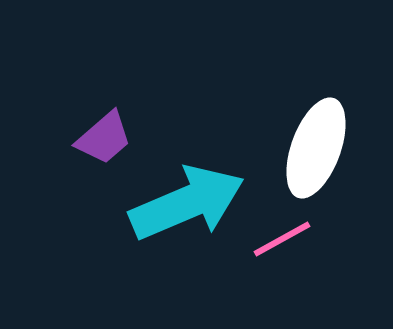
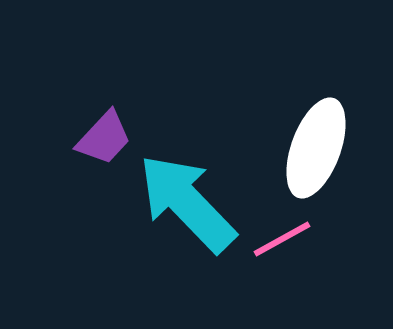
purple trapezoid: rotated 6 degrees counterclockwise
cyan arrow: rotated 111 degrees counterclockwise
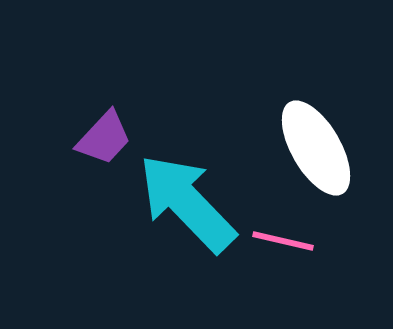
white ellipse: rotated 50 degrees counterclockwise
pink line: moved 1 px right, 2 px down; rotated 42 degrees clockwise
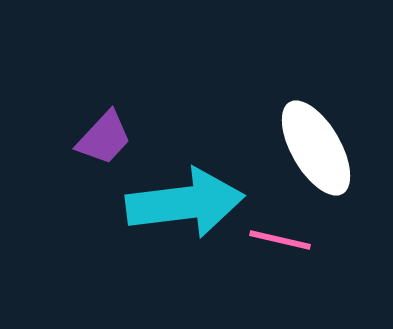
cyan arrow: moved 2 px left; rotated 127 degrees clockwise
pink line: moved 3 px left, 1 px up
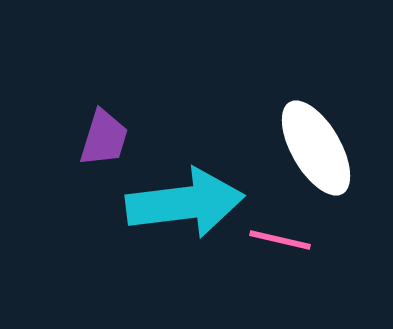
purple trapezoid: rotated 26 degrees counterclockwise
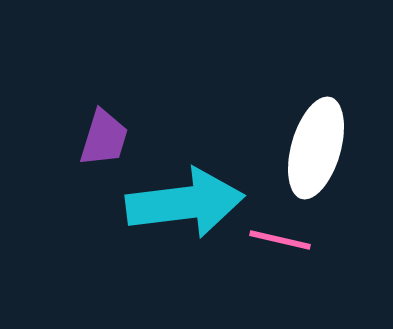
white ellipse: rotated 46 degrees clockwise
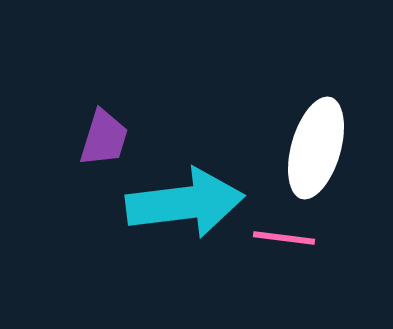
pink line: moved 4 px right, 2 px up; rotated 6 degrees counterclockwise
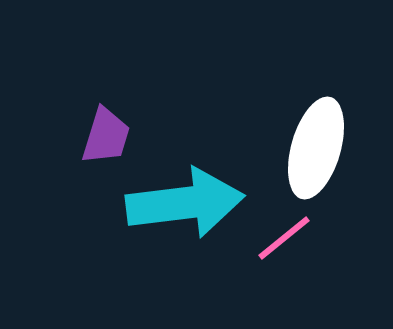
purple trapezoid: moved 2 px right, 2 px up
pink line: rotated 46 degrees counterclockwise
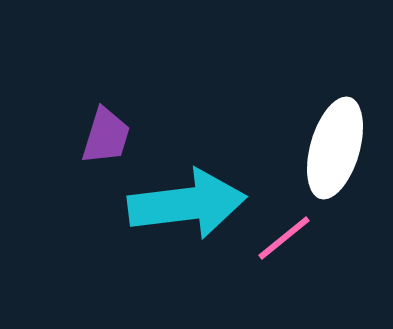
white ellipse: moved 19 px right
cyan arrow: moved 2 px right, 1 px down
